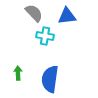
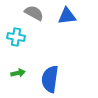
gray semicircle: rotated 18 degrees counterclockwise
cyan cross: moved 29 px left, 1 px down
green arrow: rotated 80 degrees clockwise
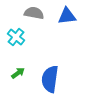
gray semicircle: rotated 18 degrees counterclockwise
cyan cross: rotated 30 degrees clockwise
green arrow: rotated 24 degrees counterclockwise
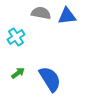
gray semicircle: moved 7 px right
cyan cross: rotated 18 degrees clockwise
blue semicircle: rotated 140 degrees clockwise
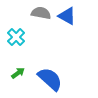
blue triangle: rotated 36 degrees clockwise
cyan cross: rotated 12 degrees counterclockwise
blue semicircle: rotated 16 degrees counterclockwise
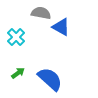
blue triangle: moved 6 px left, 11 px down
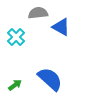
gray semicircle: moved 3 px left; rotated 18 degrees counterclockwise
green arrow: moved 3 px left, 12 px down
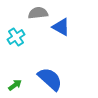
cyan cross: rotated 12 degrees clockwise
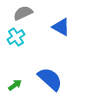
gray semicircle: moved 15 px left; rotated 18 degrees counterclockwise
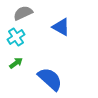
green arrow: moved 1 px right, 22 px up
